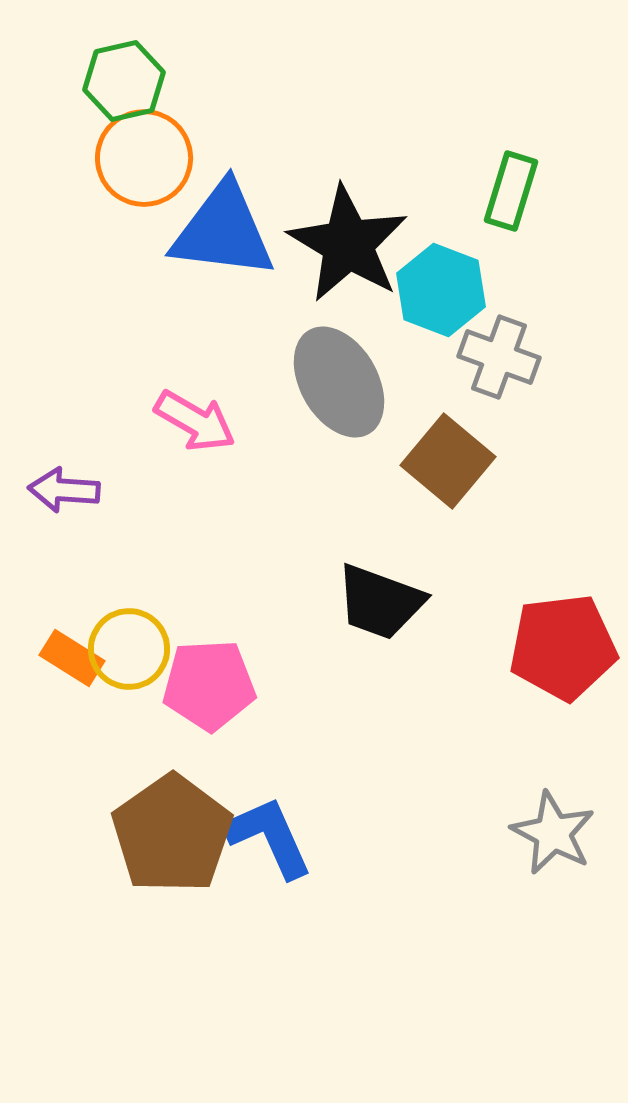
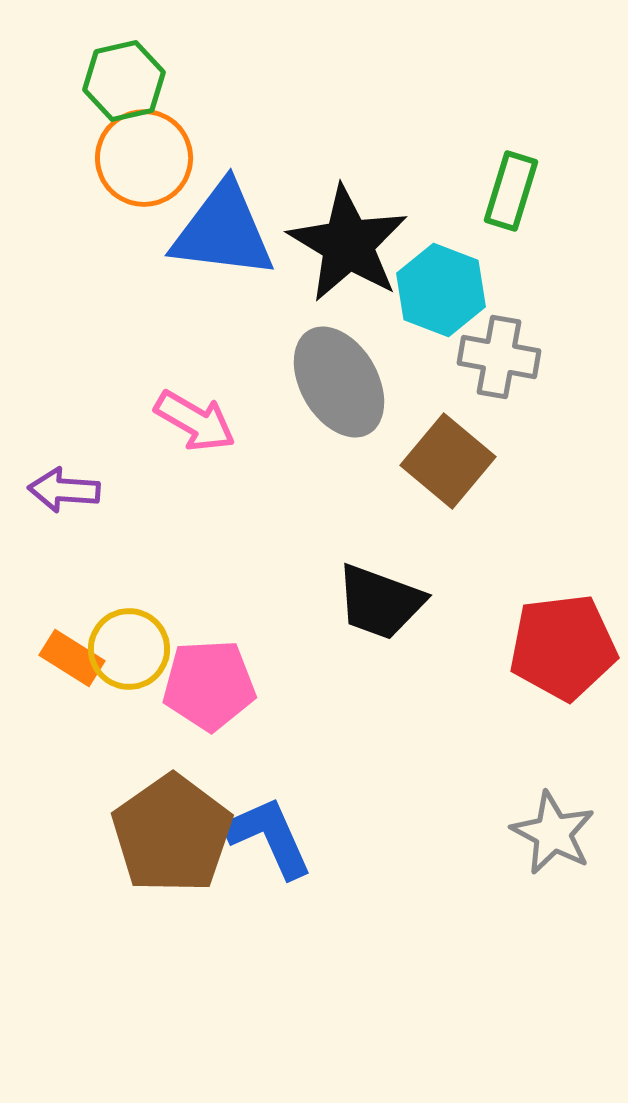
gray cross: rotated 10 degrees counterclockwise
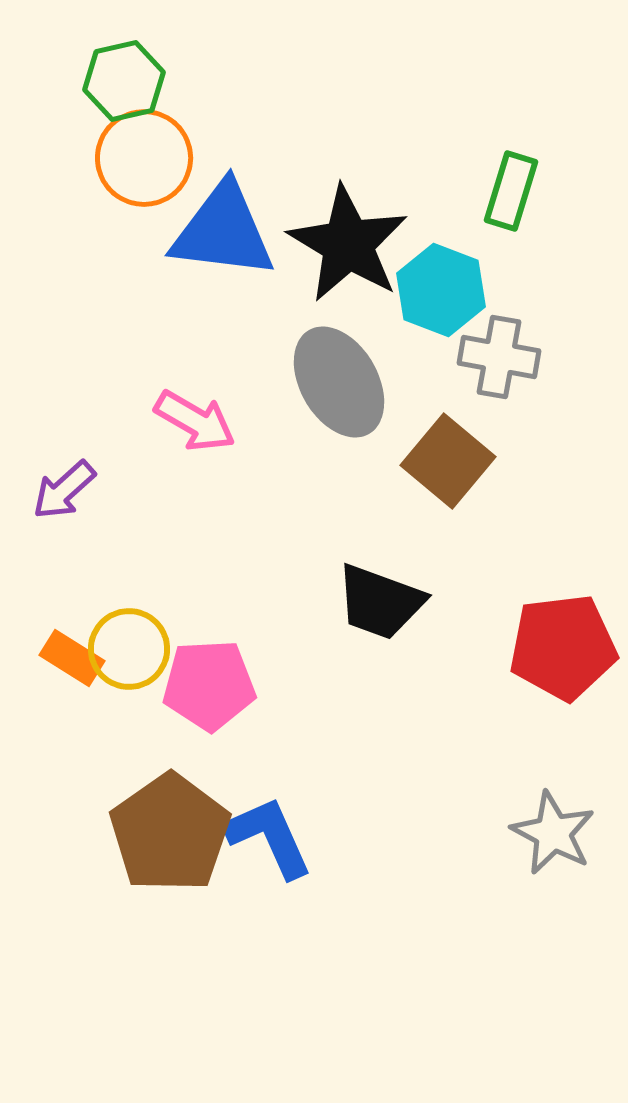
purple arrow: rotated 46 degrees counterclockwise
brown pentagon: moved 2 px left, 1 px up
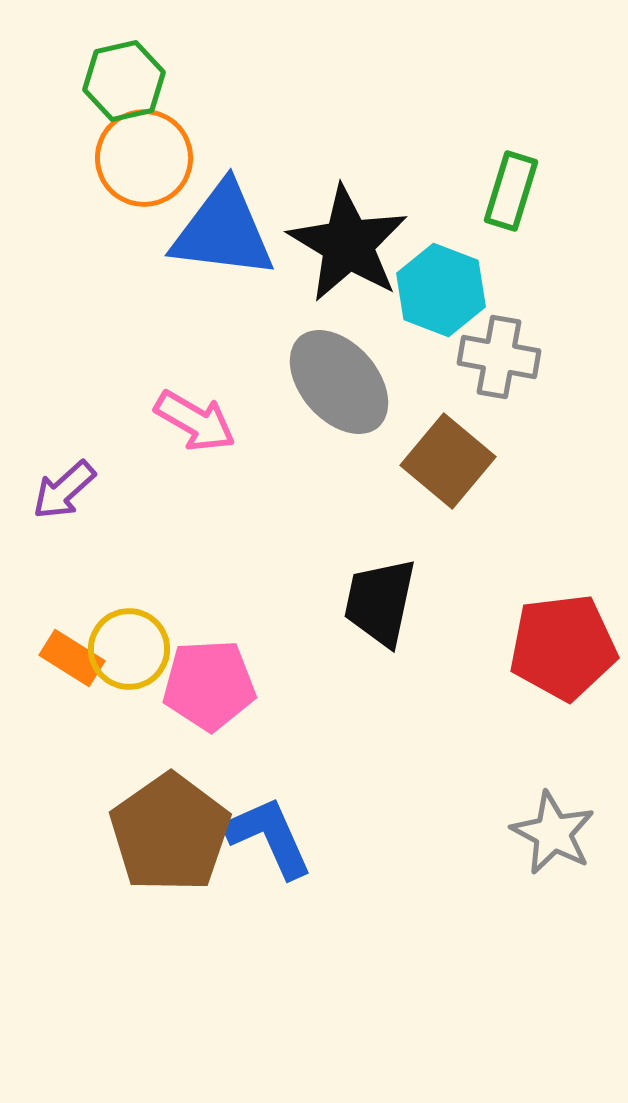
gray ellipse: rotated 11 degrees counterclockwise
black trapezoid: rotated 82 degrees clockwise
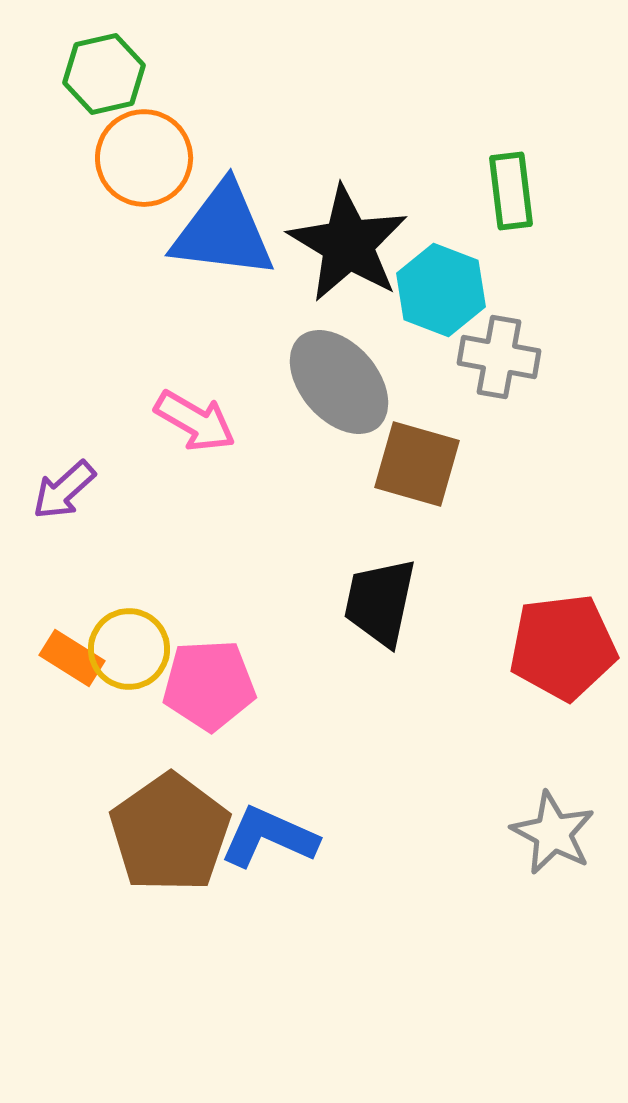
green hexagon: moved 20 px left, 7 px up
green rectangle: rotated 24 degrees counterclockwise
brown square: moved 31 px left, 3 px down; rotated 24 degrees counterclockwise
blue L-shape: rotated 42 degrees counterclockwise
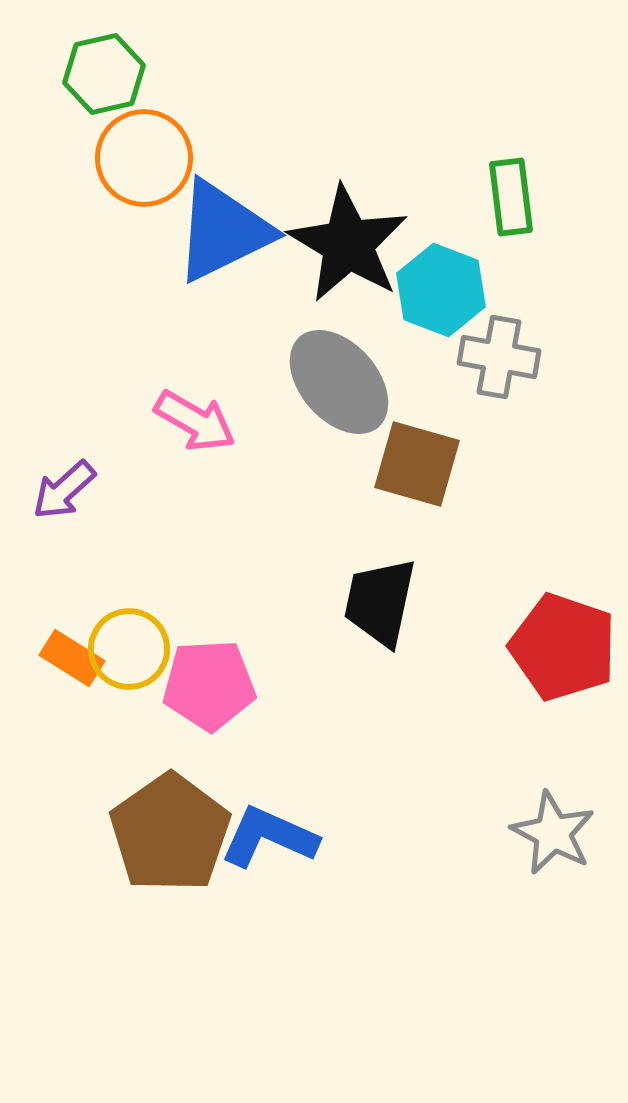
green rectangle: moved 6 px down
blue triangle: rotated 33 degrees counterclockwise
red pentagon: rotated 26 degrees clockwise
